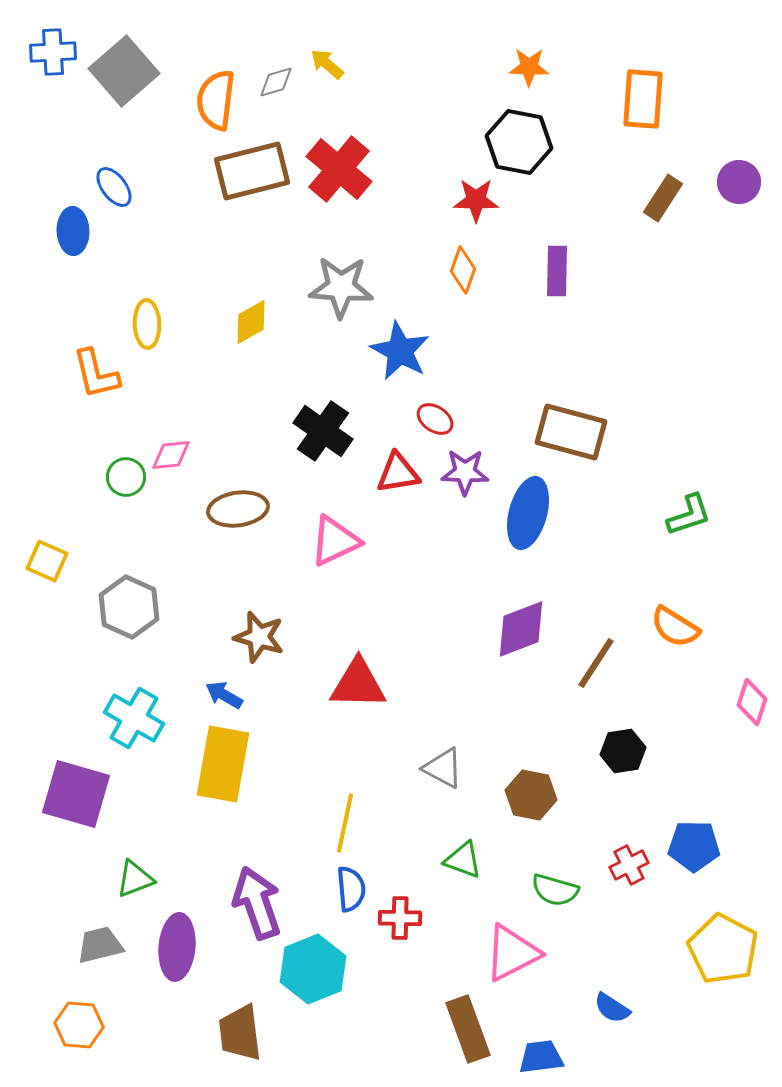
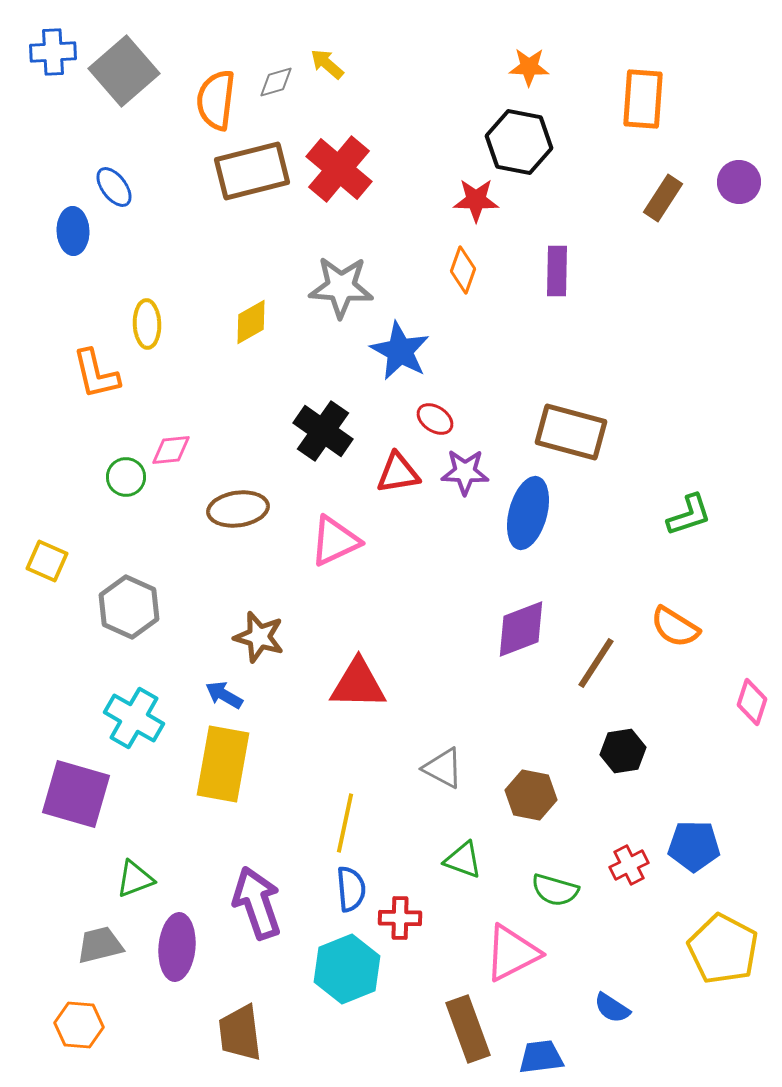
pink diamond at (171, 455): moved 5 px up
cyan hexagon at (313, 969): moved 34 px right
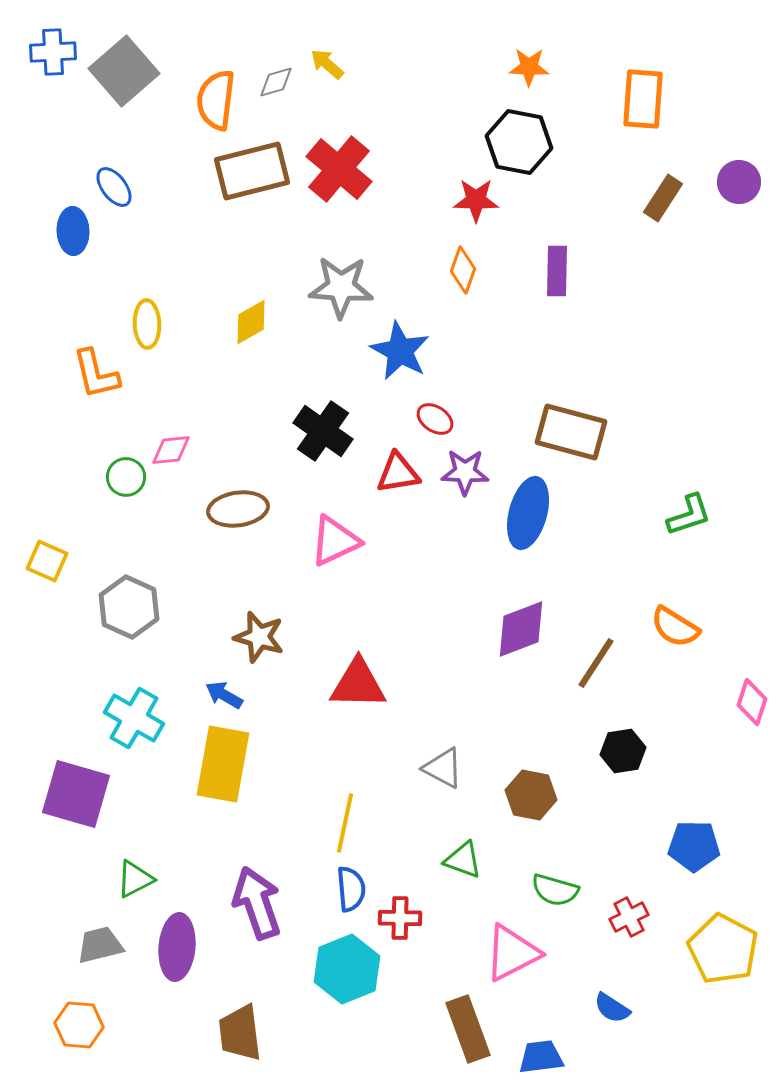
red cross at (629, 865): moved 52 px down
green triangle at (135, 879): rotated 6 degrees counterclockwise
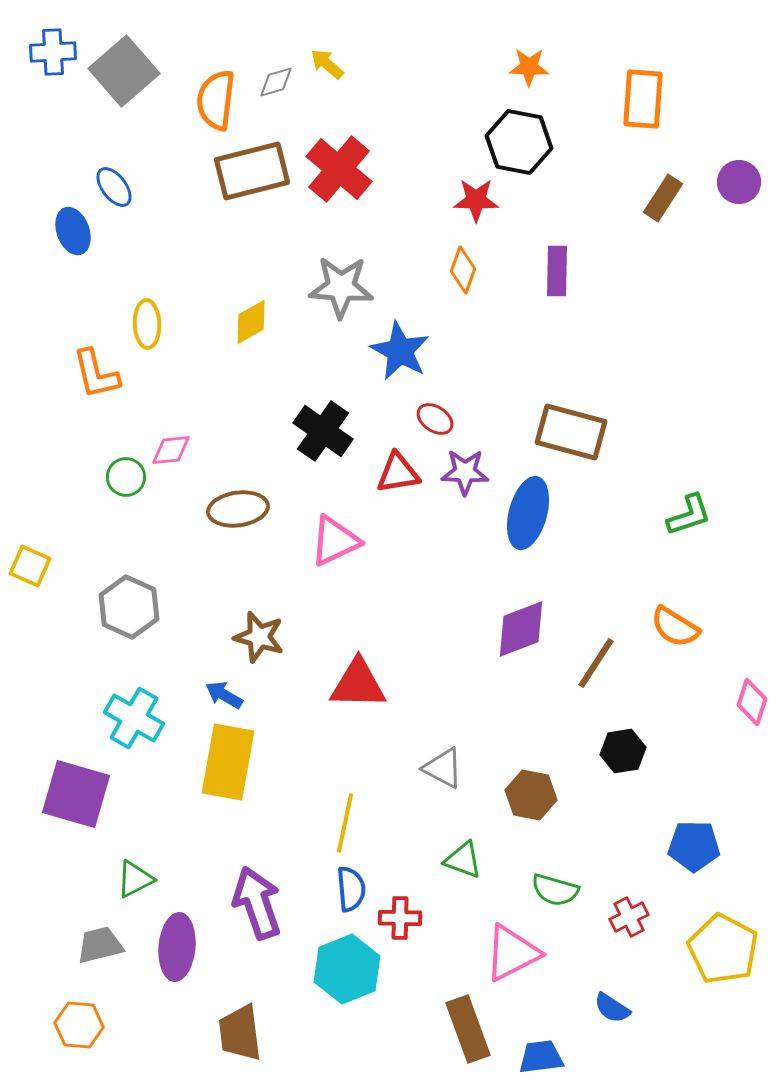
blue ellipse at (73, 231): rotated 18 degrees counterclockwise
yellow square at (47, 561): moved 17 px left, 5 px down
yellow rectangle at (223, 764): moved 5 px right, 2 px up
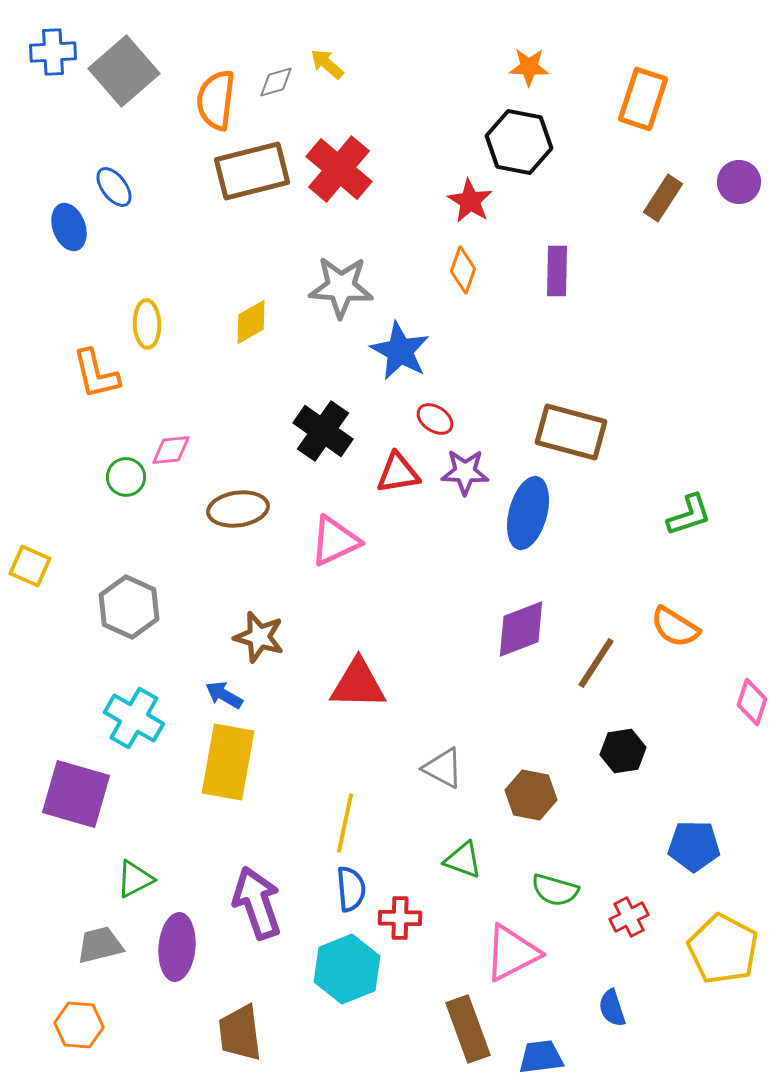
orange rectangle at (643, 99): rotated 14 degrees clockwise
red star at (476, 200): moved 6 px left, 1 px down; rotated 30 degrees clockwise
blue ellipse at (73, 231): moved 4 px left, 4 px up
blue semicircle at (612, 1008): rotated 39 degrees clockwise
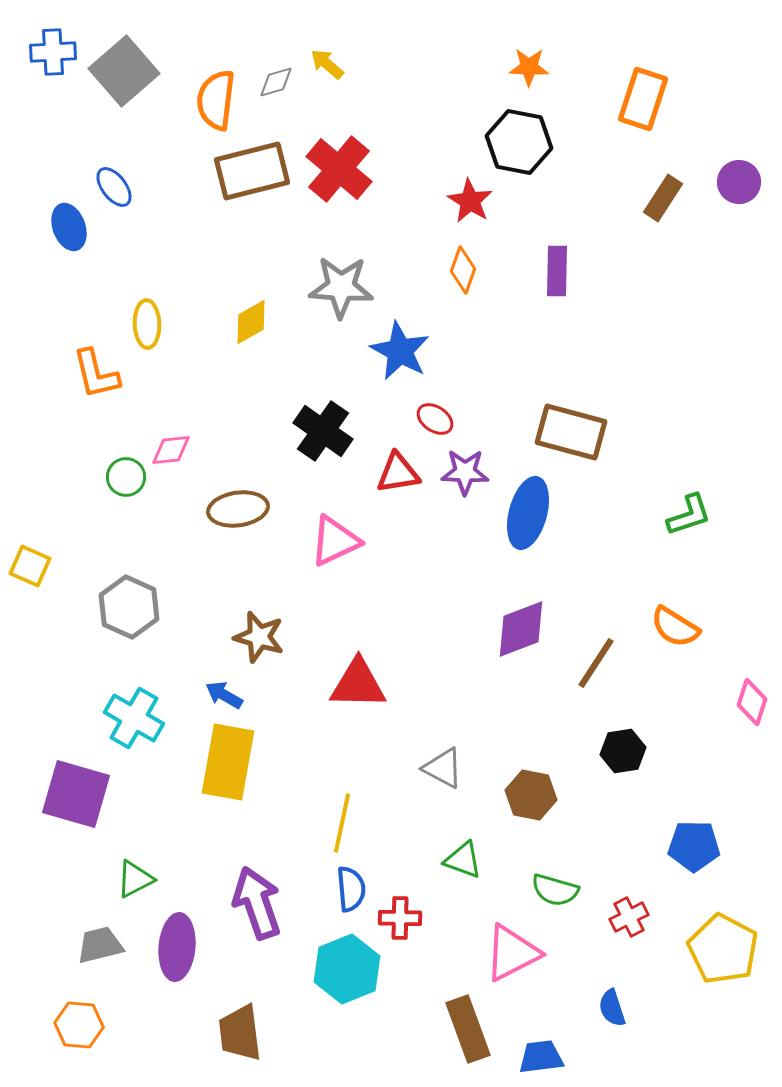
yellow line at (345, 823): moved 3 px left
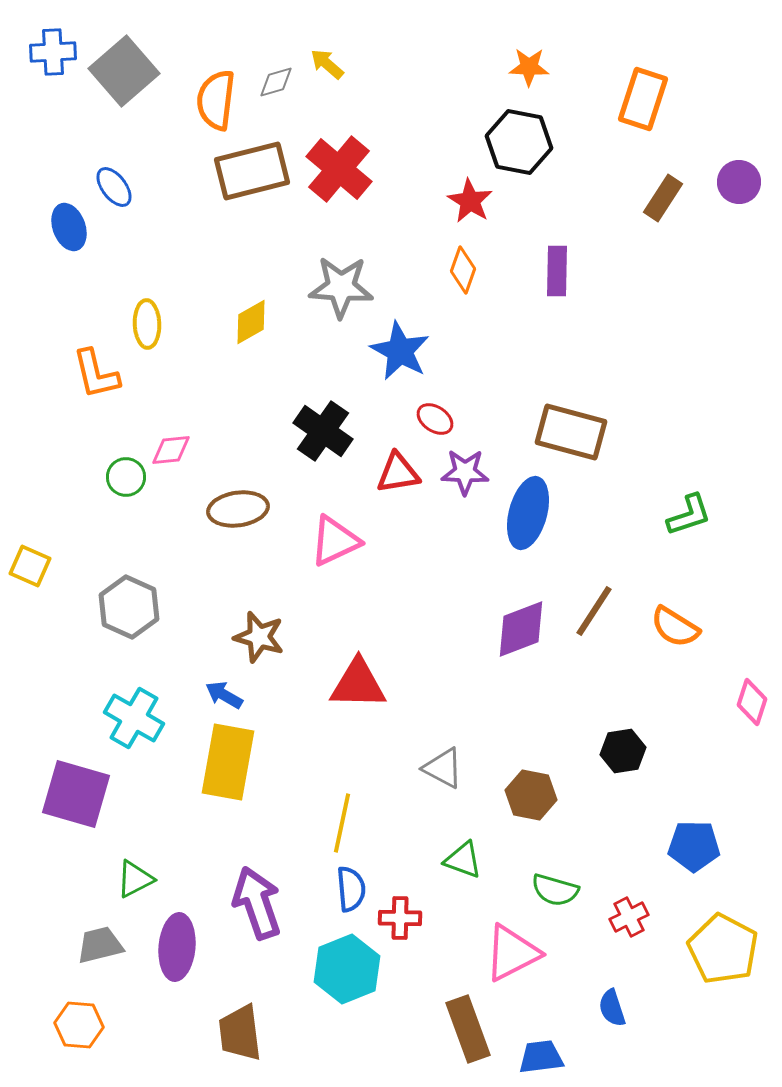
brown line at (596, 663): moved 2 px left, 52 px up
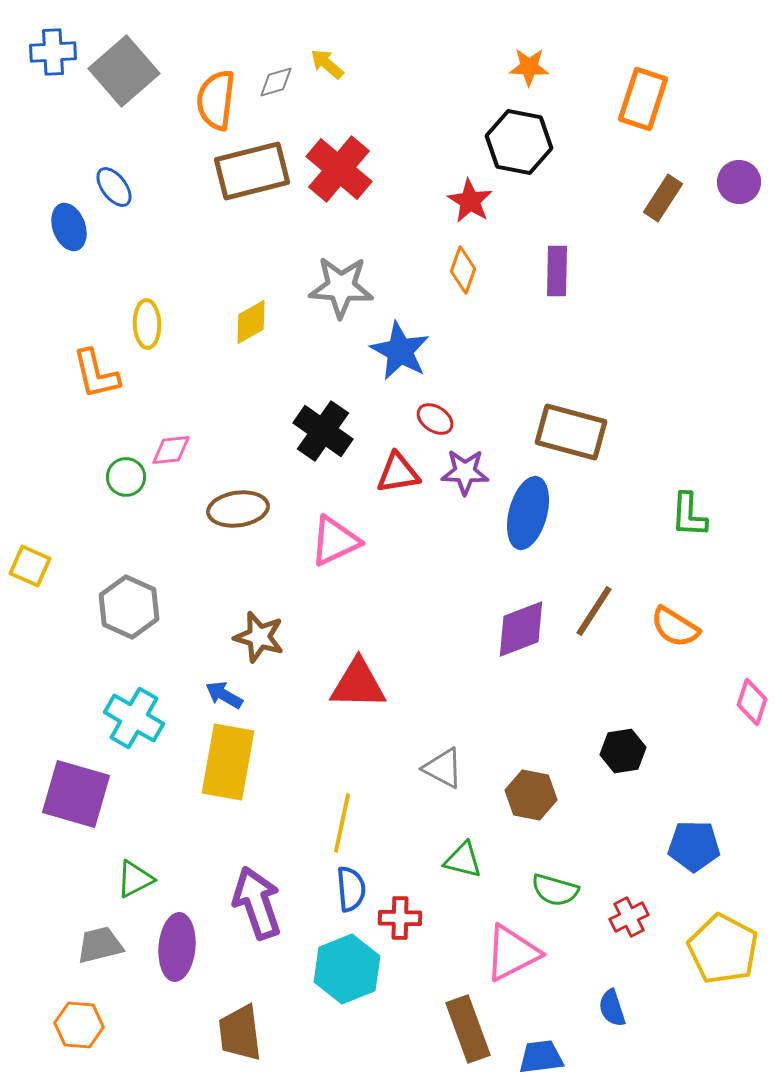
green L-shape at (689, 515): rotated 111 degrees clockwise
green triangle at (463, 860): rotated 6 degrees counterclockwise
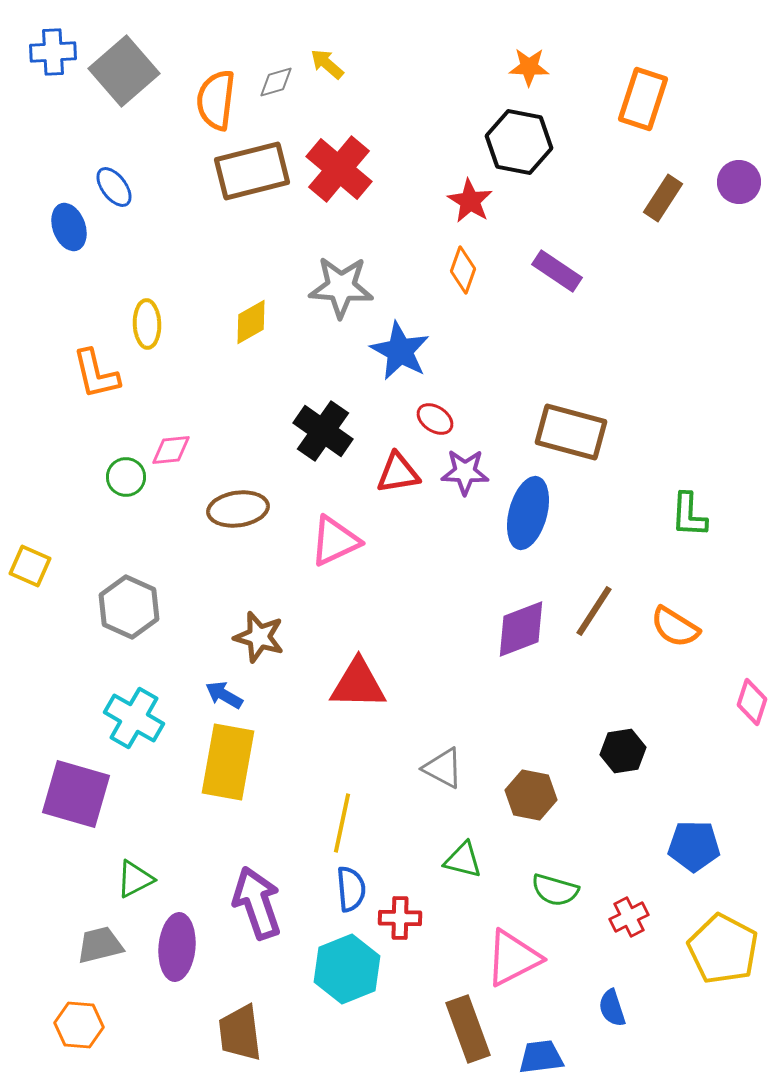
purple rectangle at (557, 271): rotated 57 degrees counterclockwise
pink triangle at (512, 953): moved 1 px right, 5 px down
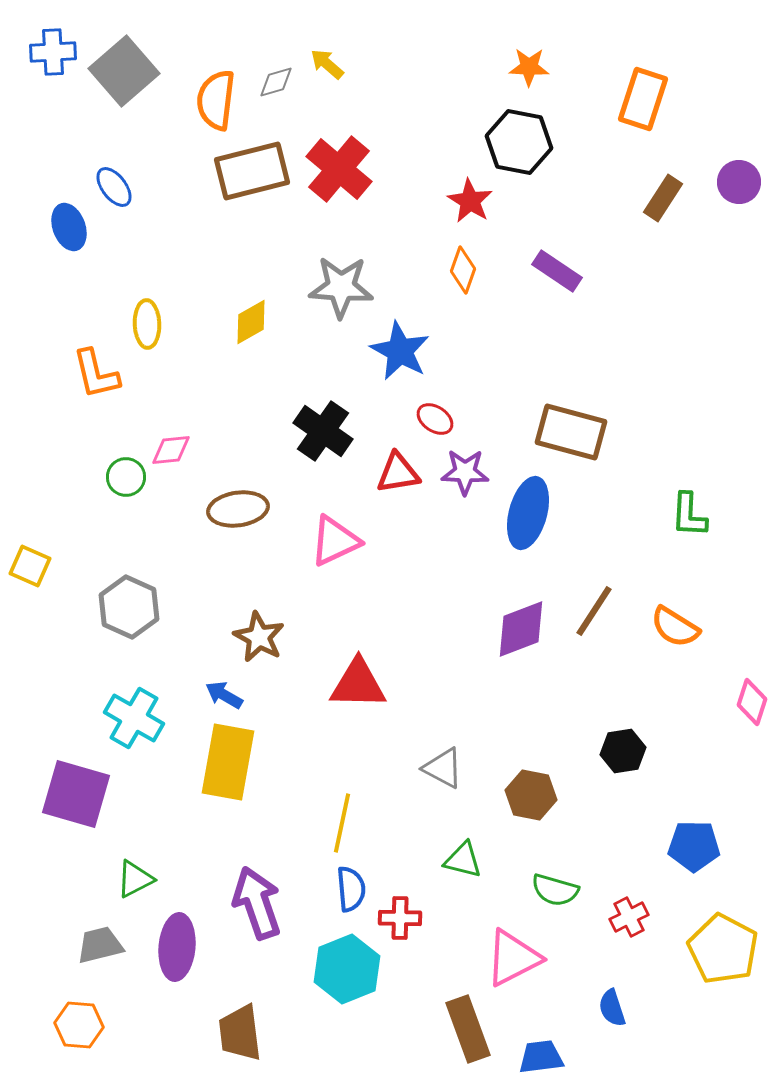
brown star at (259, 637): rotated 12 degrees clockwise
